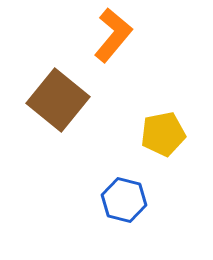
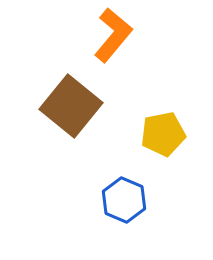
brown square: moved 13 px right, 6 px down
blue hexagon: rotated 9 degrees clockwise
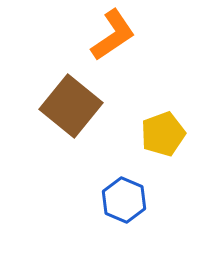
orange L-shape: rotated 16 degrees clockwise
yellow pentagon: rotated 9 degrees counterclockwise
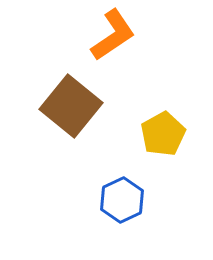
yellow pentagon: rotated 9 degrees counterclockwise
blue hexagon: moved 2 px left; rotated 12 degrees clockwise
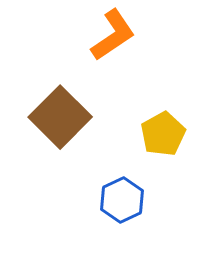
brown square: moved 11 px left, 11 px down; rotated 6 degrees clockwise
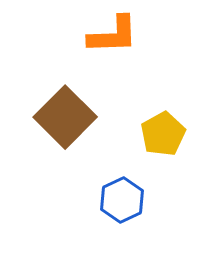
orange L-shape: rotated 32 degrees clockwise
brown square: moved 5 px right
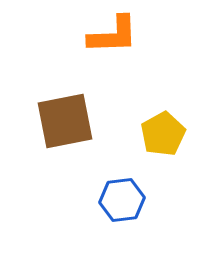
brown square: moved 4 px down; rotated 34 degrees clockwise
blue hexagon: rotated 18 degrees clockwise
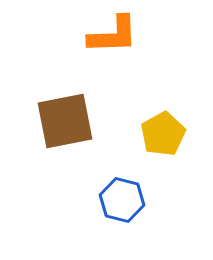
blue hexagon: rotated 21 degrees clockwise
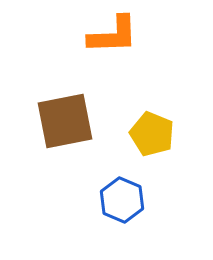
yellow pentagon: moved 11 px left; rotated 21 degrees counterclockwise
blue hexagon: rotated 9 degrees clockwise
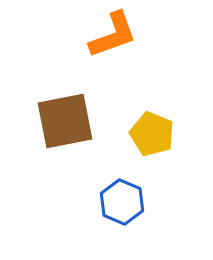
orange L-shape: rotated 18 degrees counterclockwise
blue hexagon: moved 2 px down
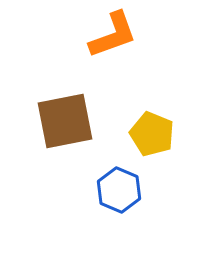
blue hexagon: moved 3 px left, 12 px up
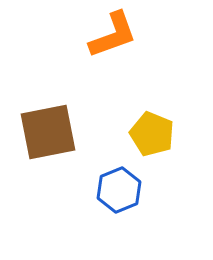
brown square: moved 17 px left, 11 px down
blue hexagon: rotated 15 degrees clockwise
